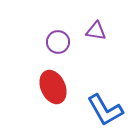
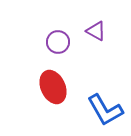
purple triangle: rotated 20 degrees clockwise
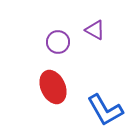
purple triangle: moved 1 px left, 1 px up
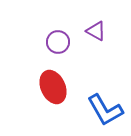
purple triangle: moved 1 px right, 1 px down
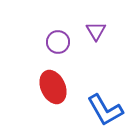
purple triangle: rotated 30 degrees clockwise
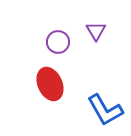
red ellipse: moved 3 px left, 3 px up
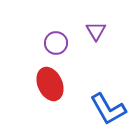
purple circle: moved 2 px left, 1 px down
blue L-shape: moved 3 px right, 1 px up
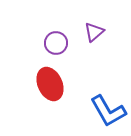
purple triangle: moved 2 px left, 1 px down; rotated 20 degrees clockwise
blue L-shape: moved 2 px down
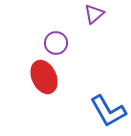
purple triangle: moved 18 px up
red ellipse: moved 6 px left, 7 px up
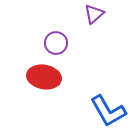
red ellipse: rotated 56 degrees counterclockwise
